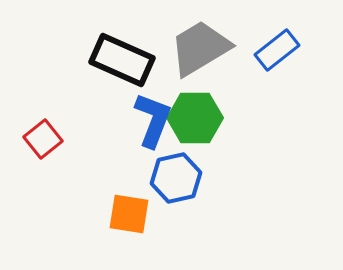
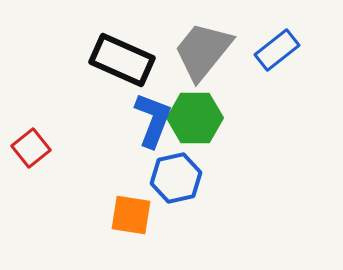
gray trapezoid: moved 3 px right, 3 px down; rotated 20 degrees counterclockwise
red square: moved 12 px left, 9 px down
orange square: moved 2 px right, 1 px down
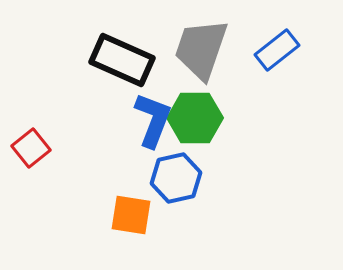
gray trapezoid: moved 2 px left, 2 px up; rotated 20 degrees counterclockwise
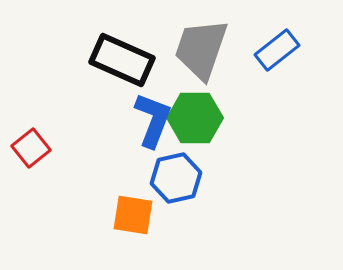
orange square: moved 2 px right
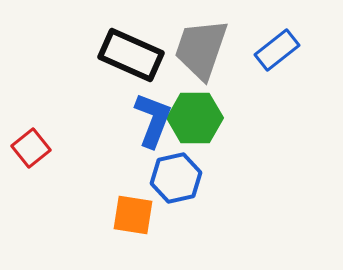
black rectangle: moved 9 px right, 5 px up
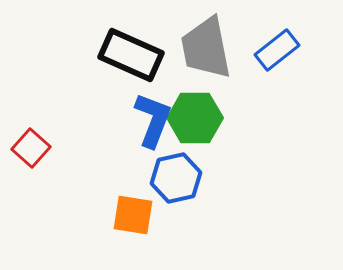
gray trapezoid: moved 5 px right, 1 px up; rotated 30 degrees counterclockwise
red square: rotated 9 degrees counterclockwise
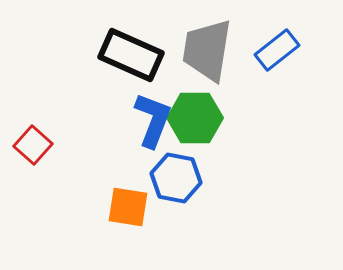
gray trapezoid: moved 1 px right, 2 px down; rotated 20 degrees clockwise
red square: moved 2 px right, 3 px up
blue hexagon: rotated 24 degrees clockwise
orange square: moved 5 px left, 8 px up
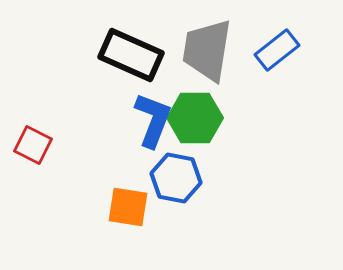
red square: rotated 15 degrees counterclockwise
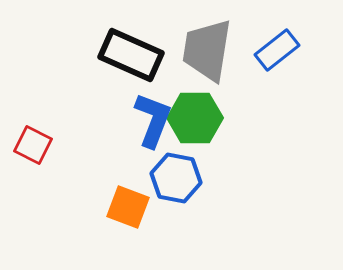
orange square: rotated 12 degrees clockwise
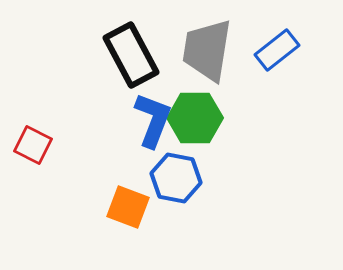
black rectangle: rotated 38 degrees clockwise
